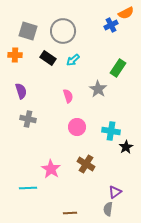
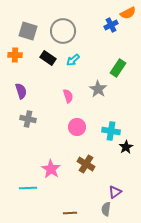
orange semicircle: moved 2 px right
gray semicircle: moved 2 px left
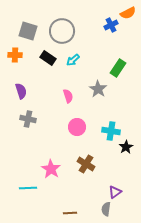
gray circle: moved 1 px left
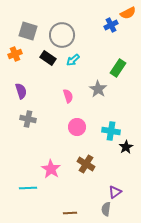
gray circle: moved 4 px down
orange cross: moved 1 px up; rotated 24 degrees counterclockwise
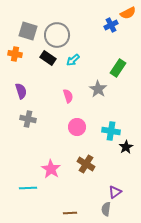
gray circle: moved 5 px left
orange cross: rotated 32 degrees clockwise
